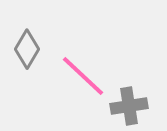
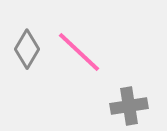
pink line: moved 4 px left, 24 px up
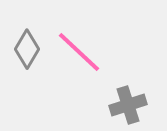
gray cross: moved 1 px left, 1 px up; rotated 9 degrees counterclockwise
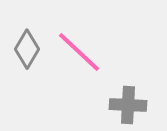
gray cross: rotated 21 degrees clockwise
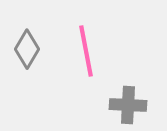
pink line: moved 7 px right, 1 px up; rotated 36 degrees clockwise
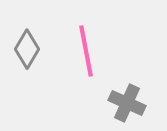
gray cross: moved 1 px left, 2 px up; rotated 21 degrees clockwise
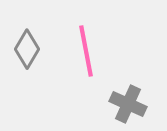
gray cross: moved 1 px right, 1 px down
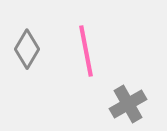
gray cross: rotated 36 degrees clockwise
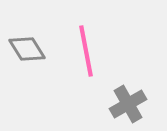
gray diamond: rotated 63 degrees counterclockwise
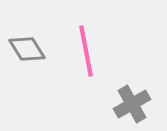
gray cross: moved 4 px right
